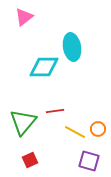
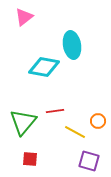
cyan ellipse: moved 2 px up
cyan diamond: rotated 12 degrees clockwise
orange circle: moved 8 px up
red square: moved 1 px up; rotated 28 degrees clockwise
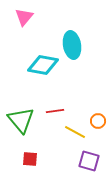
pink triangle: rotated 12 degrees counterclockwise
cyan diamond: moved 1 px left, 2 px up
green triangle: moved 2 px left, 2 px up; rotated 20 degrees counterclockwise
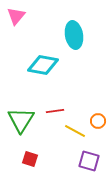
pink triangle: moved 8 px left, 1 px up
cyan ellipse: moved 2 px right, 10 px up
green triangle: rotated 12 degrees clockwise
yellow line: moved 1 px up
red square: rotated 14 degrees clockwise
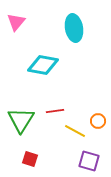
pink triangle: moved 6 px down
cyan ellipse: moved 7 px up
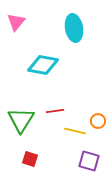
yellow line: rotated 15 degrees counterclockwise
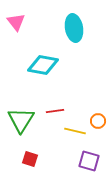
pink triangle: rotated 18 degrees counterclockwise
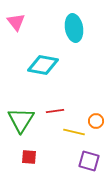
orange circle: moved 2 px left
yellow line: moved 1 px left, 1 px down
red square: moved 1 px left, 2 px up; rotated 14 degrees counterclockwise
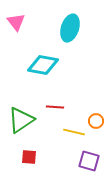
cyan ellipse: moved 4 px left; rotated 28 degrees clockwise
red line: moved 4 px up; rotated 12 degrees clockwise
green triangle: rotated 24 degrees clockwise
